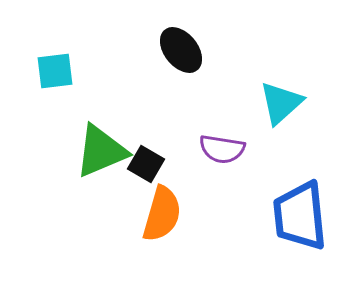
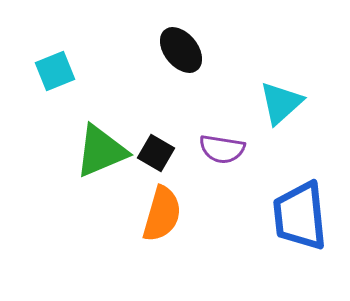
cyan square: rotated 15 degrees counterclockwise
black square: moved 10 px right, 11 px up
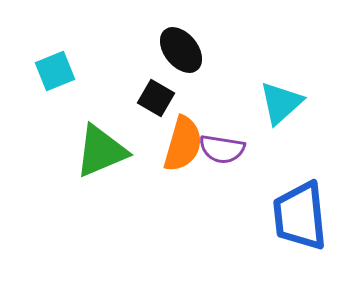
black square: moved 55 px up
orange semicircle: moved 21 px right, 70 px up
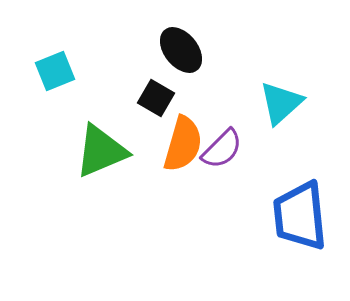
purple semicircle: rotated 54 degrees counterclockwise
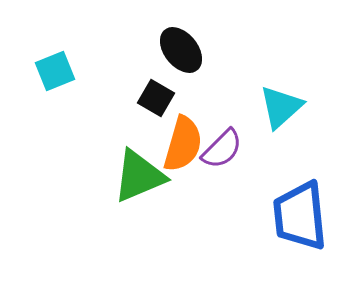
cyan triangle: moved 4 px down
green triangle: moved 38 px right, 25 px down
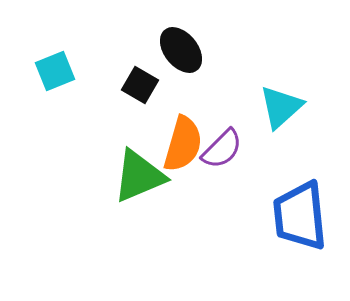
black square: moved 16 px left, 13 px up
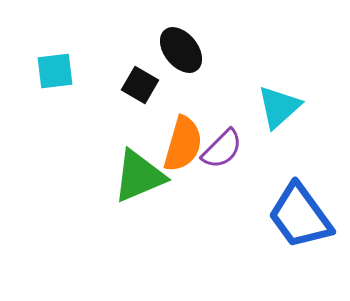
cyan square: rotated 15 degrees clockwise
cyan triangle: moved 2 px left
blue trapezoid: rotated 30 degrees counterclockwise
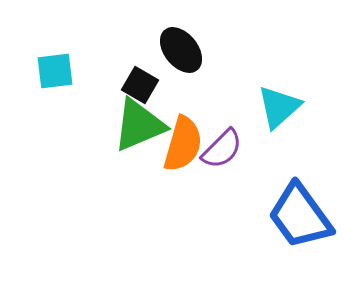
green triangle: moved 51 px up
